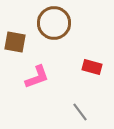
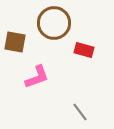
red rectangle: moved 8 px left, 17 px up
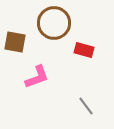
gray line: moved 6 px right, 6 px up
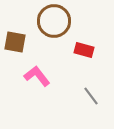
brown circle: moved 2 px up
pink L-shape: moved 1 px up; rotated 108 degrees counterclockwise
gray line: moved 5 px right, 10 px up
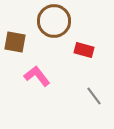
gray line: moved 3 px right
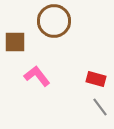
brown square: rotated 10 degrees counterclockwise
red rectangle: moved 12 px right, 29 px down
gray line: moved 6 px right, 11 px down
